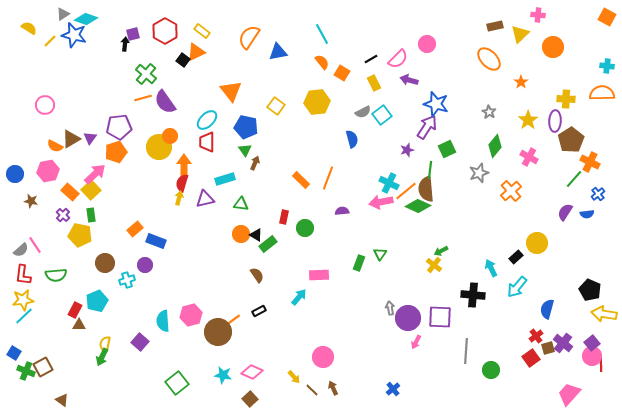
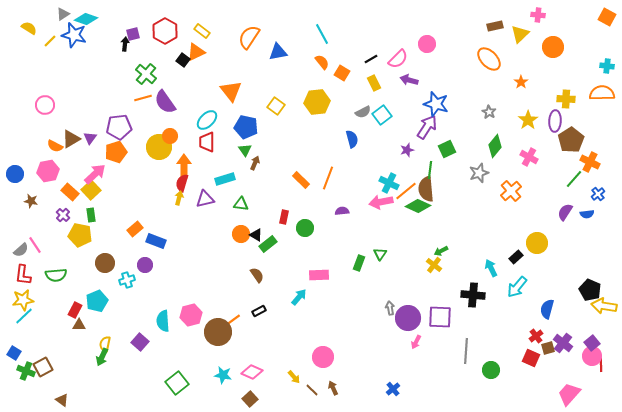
yellow arrow at (604, 314): moved 8 px up
red square at (531, 358): rotated 30 degrees counterclockwise
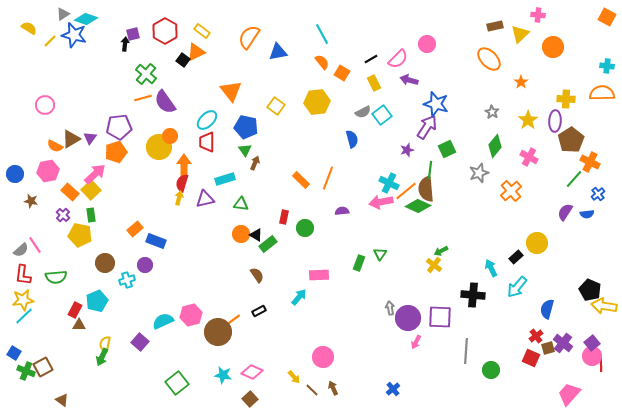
gray star at (489, 112): moved 3 px right
green semicircle at (56, 275): moved 2 px down
cyan semicircle at (163, 321): rotated 70 degrees clockwise
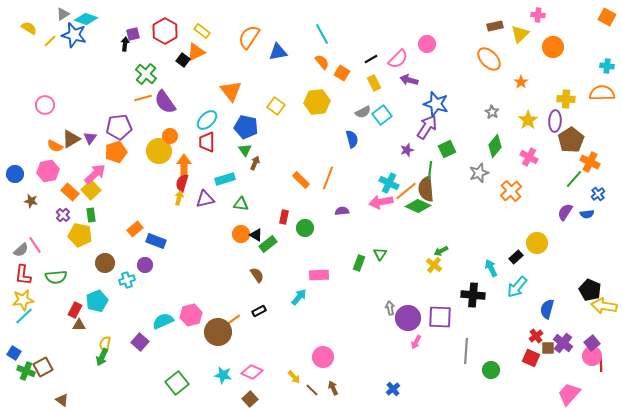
yellow circle at (159, 147): moved 4 px down
brown square at (548, 348): rotated 16 degrees clockwise
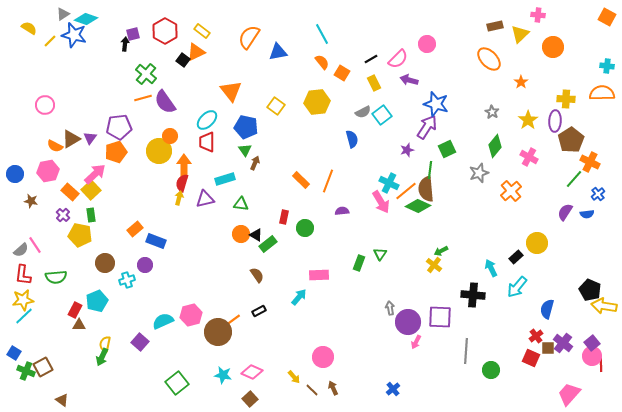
orange line at (328, 178): moved 3 px down
pink arrow at (381, 202): rotated 110 degrees counterclockwise
purple circle at (408, 318): moved 4 px down
